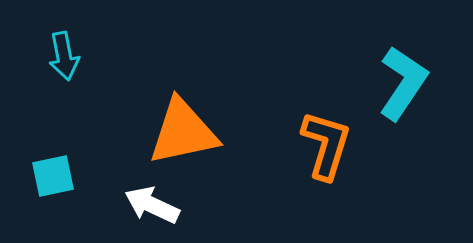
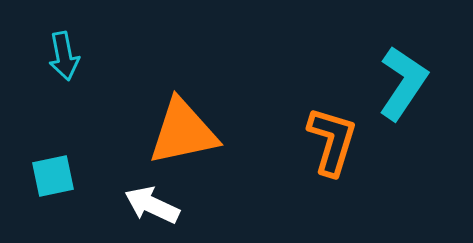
orange L-shape: moved 6 px right, 4 px up
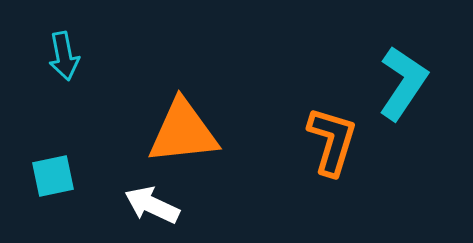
orange triangle: rotated 6 degrees clockwise
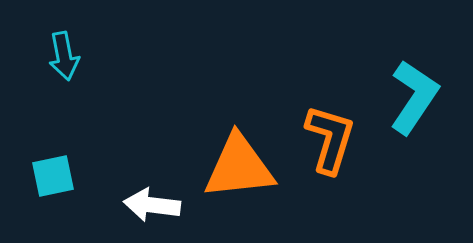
cyan L-shape: moved 11 px right, 14 px down
orange triangle: moved 56 px right, 35 px down
orange L-shape: moved 2 px left, 2 px up
white arrow: rotated 18 degrees counterclockwise
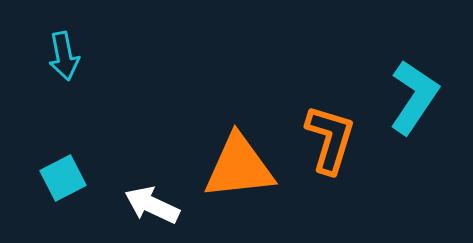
cyan square: moved 10 px right, 2 px down; rotated 15 degrees counterclockwise
white arrow: rotated 18 degrees clockwise
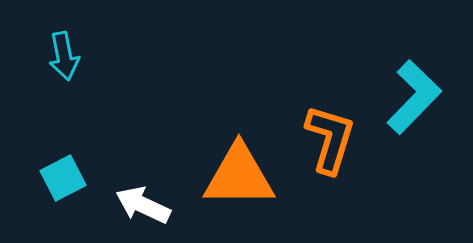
cyan L-shape: rotated 10 degrees clockwise
orange triangle: moved 9 px down; rotated 6 degrees clockwise
white arrow: moved 9 px left
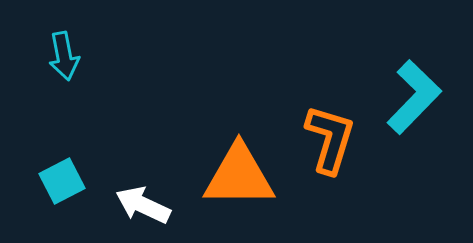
cyan square: moved 1 px left, 3 px down
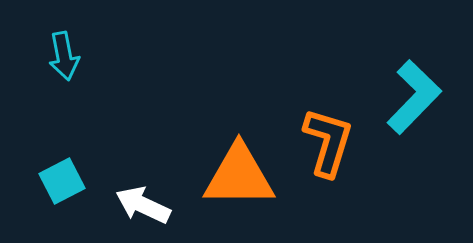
orange L-shape: moved 2 px left, 3 px down
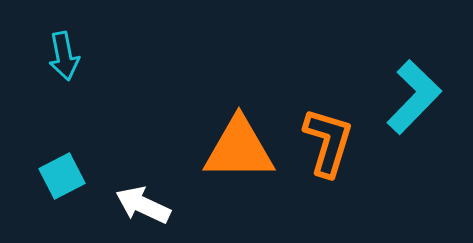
orange triangle: moved 27 px up
cyan square: moved 5 px up
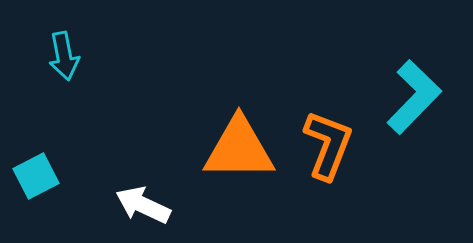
orange L-shape: moved 3 px down; rotated 4 degrees clockwise
cyan square: moved 26 px left
